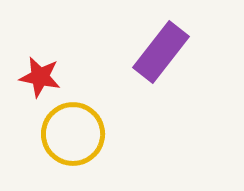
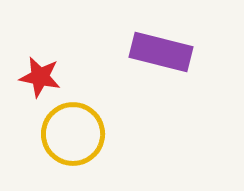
purple rectangle: rotated 66 degrees clockwise
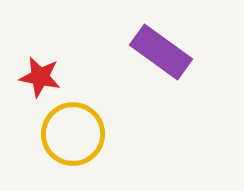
purple rectangle: rotated 22 degrees clockwise
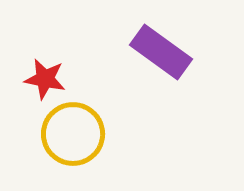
red star: moved 5 px right, 2 px down
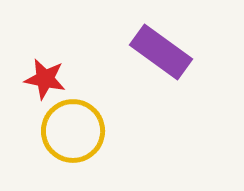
yellow circle: moved 3 px up
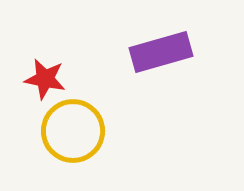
purple rectangle: rotated 52 degrees counterclockwise
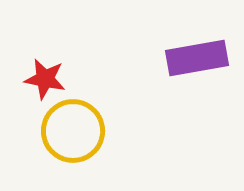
purple rectangle: moved 36 px right, 6 px down; rotated 6 degrees clockwise
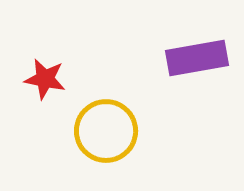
yellow circle: moved 33 px right
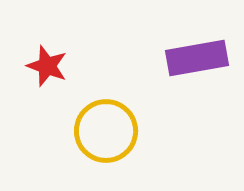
red star: moved 2 px right, 13 px up; rotated 9 degrees clockwise
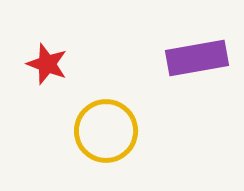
red star: moved 2 px up
